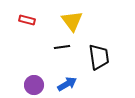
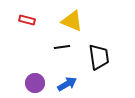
yellow triangle: rotated 30 degrees counterclockwise
purple circle: moved 1 px right, 2 px up
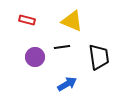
purple circle: moved 26 px up
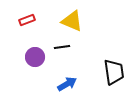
red rectangle: rotated 35 degrees counterclockwise
black trapezoid: moved 15 px right, 15 px down
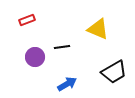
yellow triangle: moved 26 px right, 8 px down
black trapezoid: rotated 68 degrees clockwise
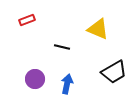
black line: rotated 21 degrees clockwise
purple circle: moved 22 px down
blue arrow: rotated 48 degrees counterclockwise
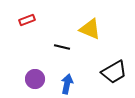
yellow triangle: moved 8 px left
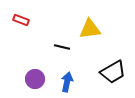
red rectangle: moved 6 px left; rotated 42 degrees clockwise
yellow triangle: rotated 30 degrees counterclockwise
black trapezoid: moved 1 px left
blue arrow: moved 2 px up
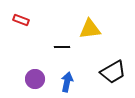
black line: rotated 14 degrees counterclockwise
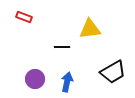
red rectangle: moved 3 px right, 3 px up
